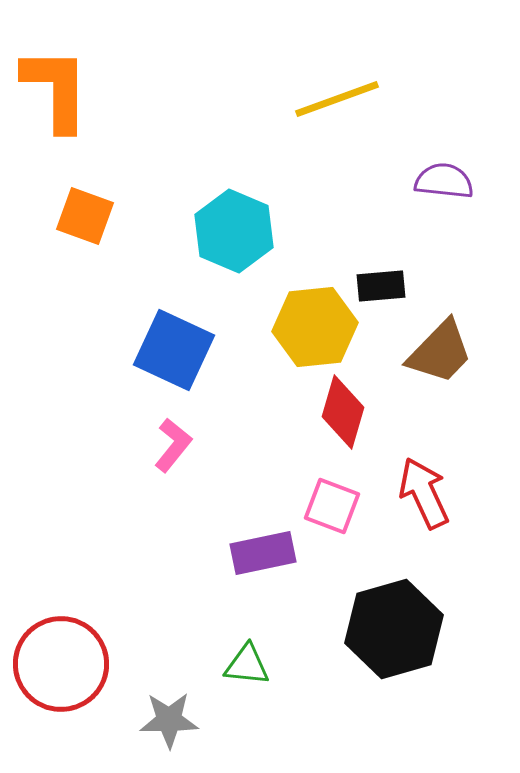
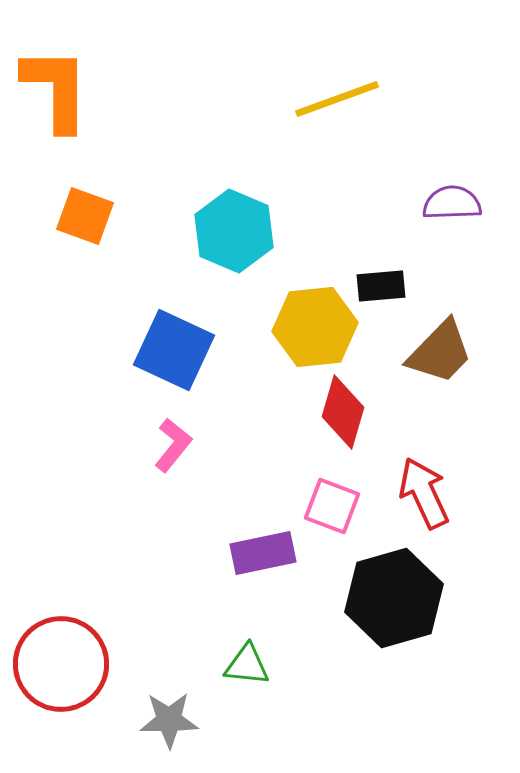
purple semicircle: moved 8 px right, 22 px down; rotated 8 degrees counterclockwise
black hexagon: moved 31 px up
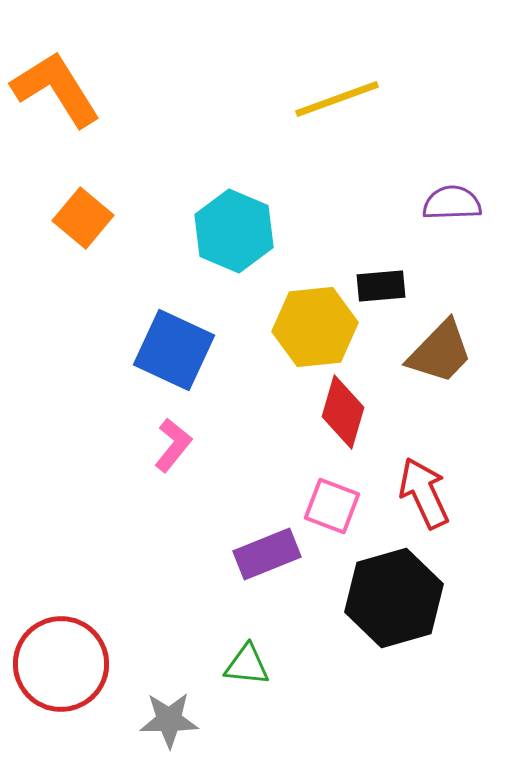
orange L-shape: rotated 32 degrees counterclockwise
orange square: moved 2 px left, 2 px down; rotated 20 degrees clockwise
purple rectangle: moved 4 px right, 1 px down; rotated 10 degrees counterclockwise
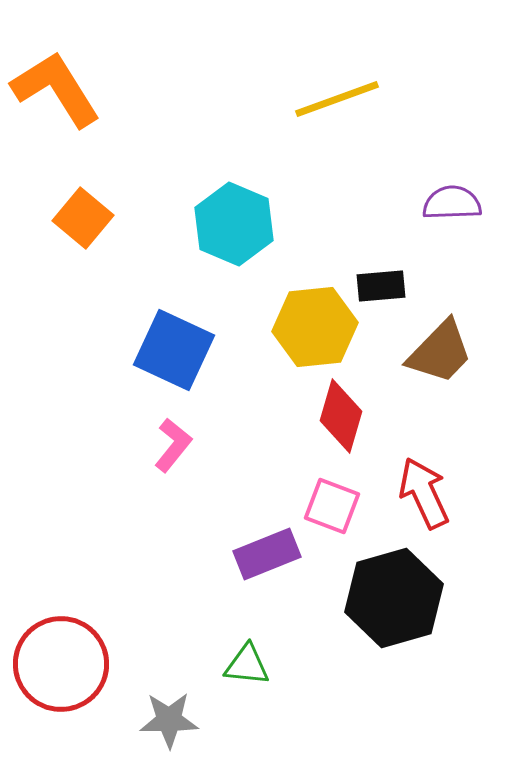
cyan hexagon: moved 7 px up
red diamond: moved 2 px left, 4 px down
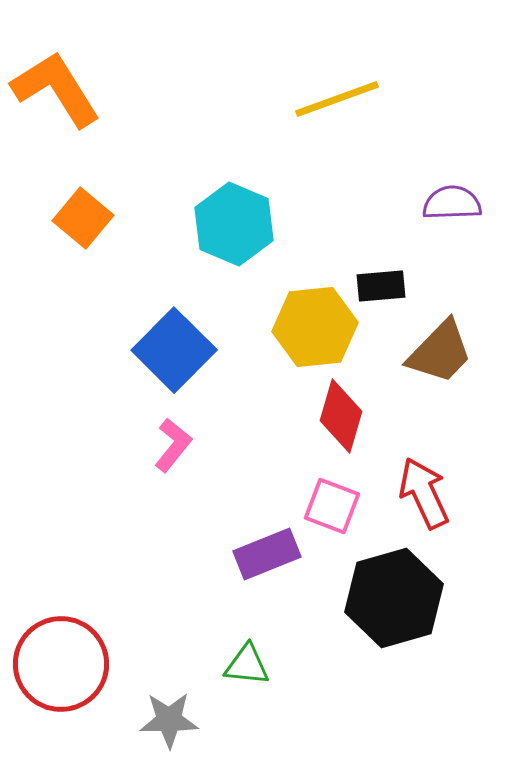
blue square: rotated 20 degrees clockwise
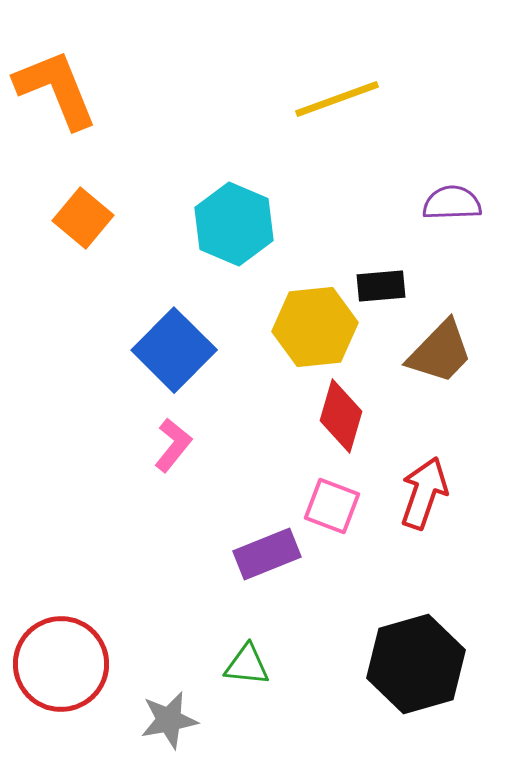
orange L-shape: rotated 10 degrees clockwise
red arrow: rotated 44 degrees clockwise
black hexagon: moved 22 px right, 66 px down
gray star: rotated 10 degrees counterclockwise
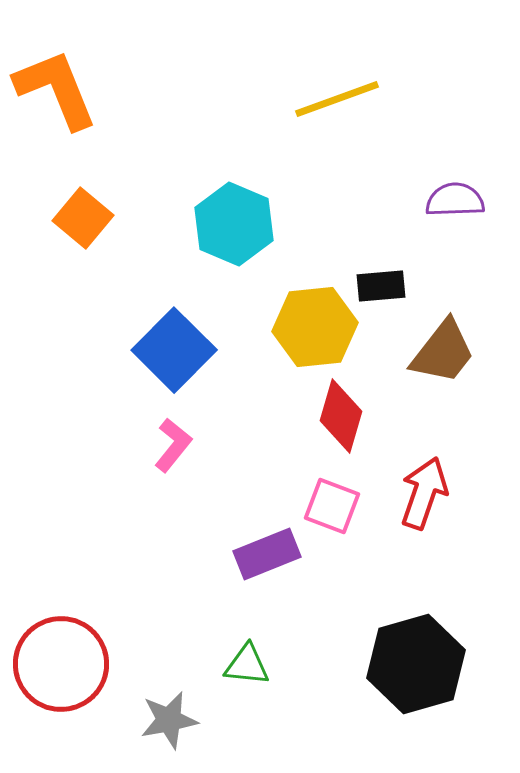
purple semicircle: moved 3 px right, 3 px up
brown trapezoid: moved 3 px right; rotated 6 degrees counterclockwise
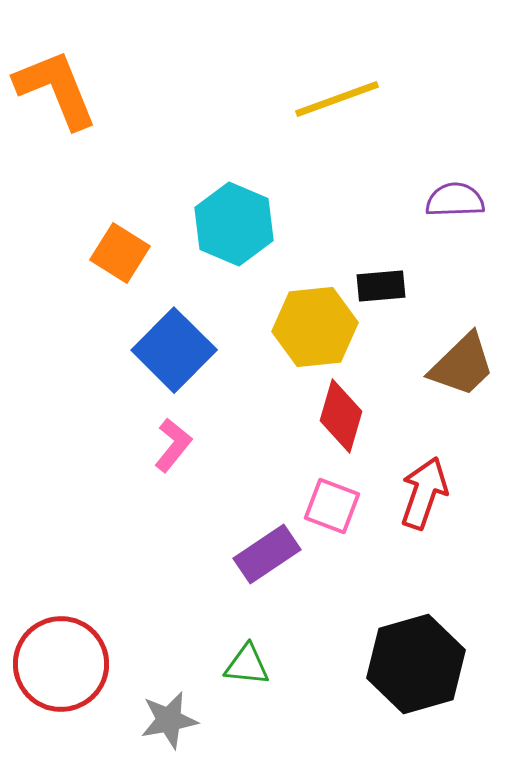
orange square: moved 37 px right, 35 px down; rotated 8 degrees counterclockwise
brown trapezoid: moved 19 px right, 13 px down; rotated 8 degrees clockwise
purple rectangle: rotated 12 degrees counterclockwise
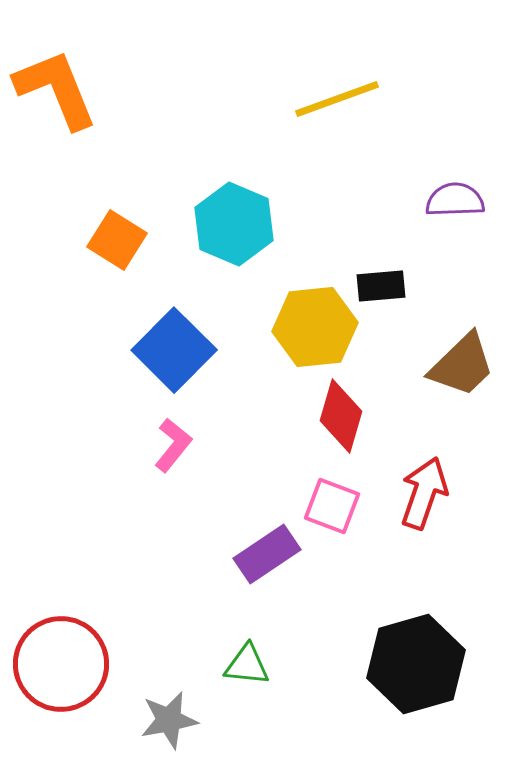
orange square: moved 3 px left, 13 px up
